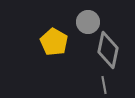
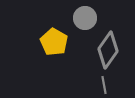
gray circle: moved 3 px left, 4 px up
gray diamond: rotated 24 degrees clockwise
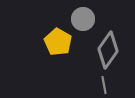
gray circle: moved 2 px left, 1 px down
yellow pentagon: moved 4 px right
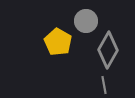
gray circle: moved 3 px right, 2 px down
gray diamond: rotated 6 degrees counterclockwise
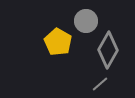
gray line: moved 4 px left, 1 px up; rotated 60 degrees clockwise
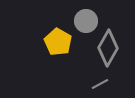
gray diamond: moved 2 px up
gray line: rotated 12 degrees clockwise
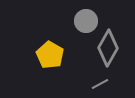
yellow pentagon: moved 8 px left, 13 px down
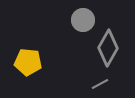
gray circle: moved 3 px left, 1 px up
yellow pentagon: moved 22 px left, 7 px down; rotated 24 degrees counterclockwise
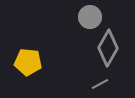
gray circle: moved 7 px right, 3 px up
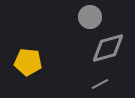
gray diamond: rotated 45 degrees clockwise
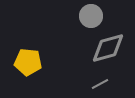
gray circle: moved 1 px right, 1 px up
